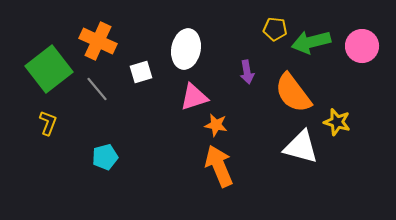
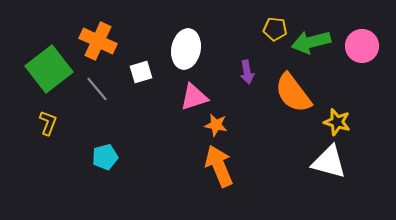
white triangle: moved 28 px right, 15 px down
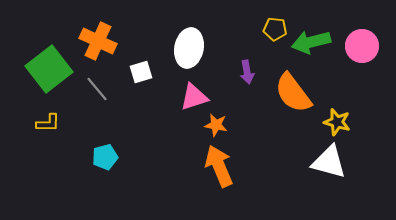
white ellipse: moved 3 px right, 1 px up
yellow L-shape: rotated 70 degrees clockwise
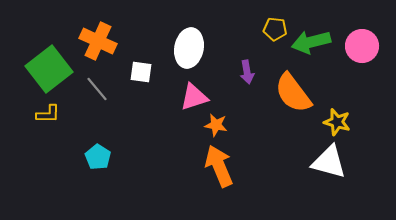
white square: rotated 25 degrees clockwise
yellow L-shape: moved 9 px up
cyan pentagon: moved 7 px left; rotated 25 degrees counterclockwise
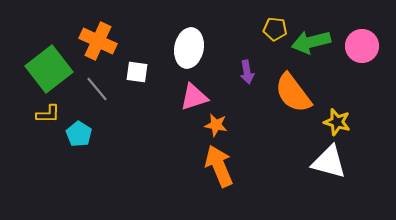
white square: moved 4 px left
cyan pentagon: moved 19 px left, 23 px up
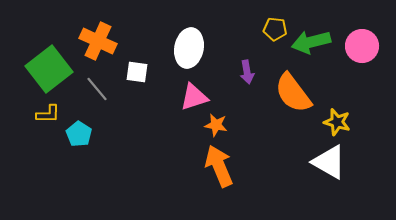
white triangle: rotated 15 degrees clockwise
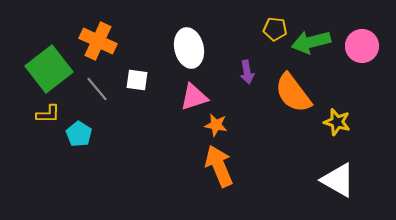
white ellipse: rotated 24 degrees counterclockwise
white square: moved 8 px down
white triangle: moved 9 px right, 18 px down
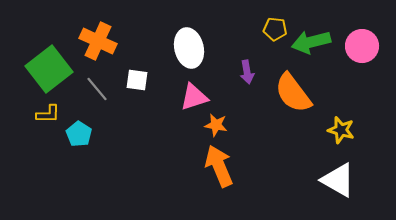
yellow star: moved 4 px right, 8 px down
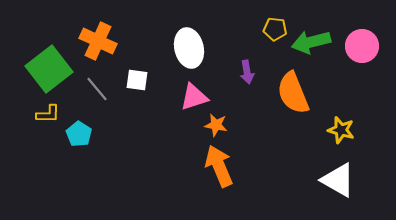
orange semicircle: rotated 15 degrees clockwise
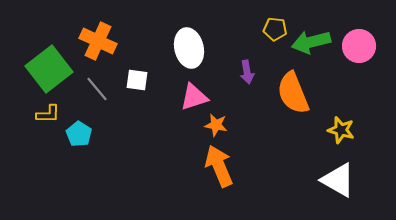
pink circle: moved 3 px left
